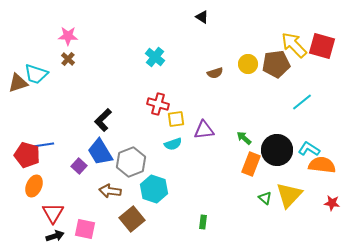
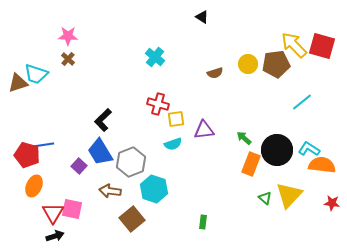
pink square: moved 13 px left, 20 px up
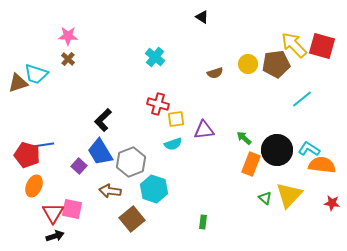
cyan line: moved 3 px up
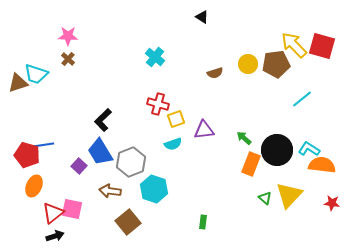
yellow square: rotated 12 degrees counterclockwise
red triangle: rotated 20 degrees clockwise
brown square: moved 4 px left, 3 px down
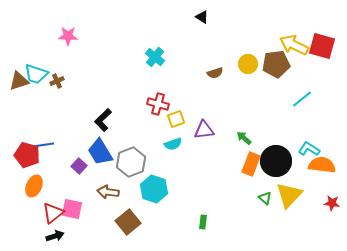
yellow arrow: rotated 20 degrees counterclockwise
brown cross: moved 11 px left, 22 px down; rotated 24 degrees clockwise
brown triangle: moved 1 px right, 2 px up
black circle: moved 1 px left, 11 px down
brown arrow: moved 2 px left, 1 px down
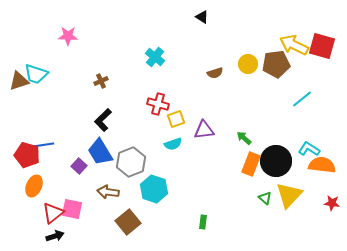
brown cross: moved 44 px right
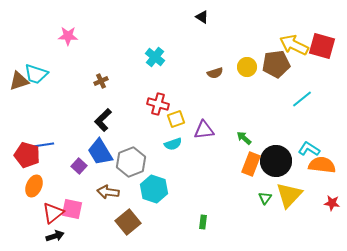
yellow circle: moved 1 px left, 3 px down
green triangle: rotated 24 degrees clockwise
